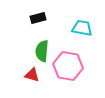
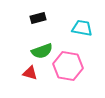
green semicircle: rotated 115 degrees counterclockwise
red triangle: moved 2 px left, 2 px up
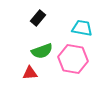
black rectangle: rotated 35 degrees counterclockwise
pink hexagon: moved 5 px right, 7 px up
red triangle: rotated 21 degrees counterclockwise
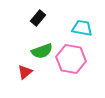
pink hexagon: moved 2 px left
red triangle: moved 5 px left, 1 px up; rotated 35 degrees counterclockwise
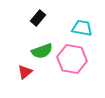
pink hexagon: moved 1 px right
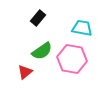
green semicircle: rotated 15 degrees counterclockwise
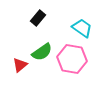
cyan trapezoid: rotated 25 degrees clockwise
green semicircle: moved 1 px down
red triangle: moved 5 px left, 7 px up
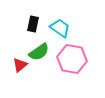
black rectangle: moved 5 px left, 6 px down; rotated 28 degrees counterclockwise
cyan trapezoid: moved 22 px left
green semicircle: moved 3 px left
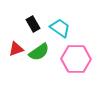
black rectangle: rotated 42 degrees counterclockwise
pink hexagon: moved 4 px right; rotated 8 degrees counterclockwise
red triangle: moved 4 px left, 16 px up; rotated 21 degrees clockwise
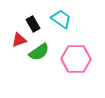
cyan trapezoid: moved 1 px right, 9 px up
red triangle: moved 3 px right, 9 px up
